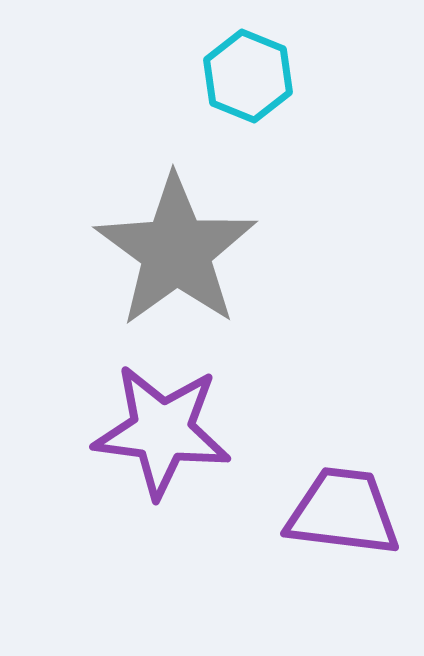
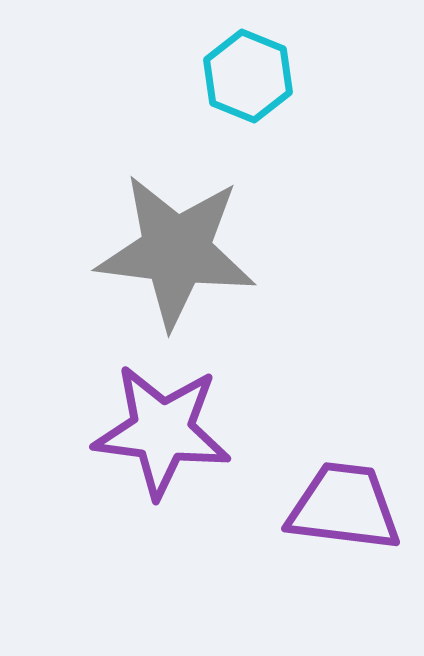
gray star: rotated 29 degrees counterclockwise
purple trapezoid: moved 1 px right, 5 px up
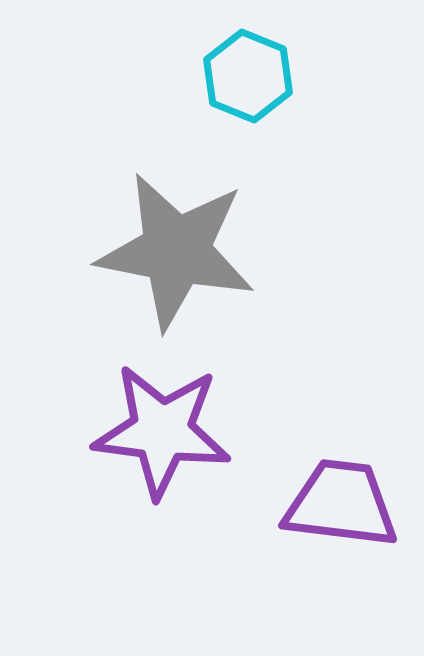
gray star: rotated 4 degrees clockwise
purple trapezoid: moved 3 px left, 3 px up
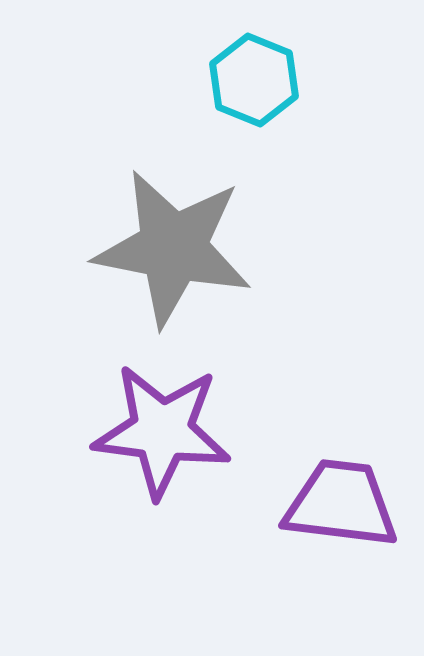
cyan hexagon: moved 6 px right, 4 px down
gray star: moved 3 px left, 3 px up
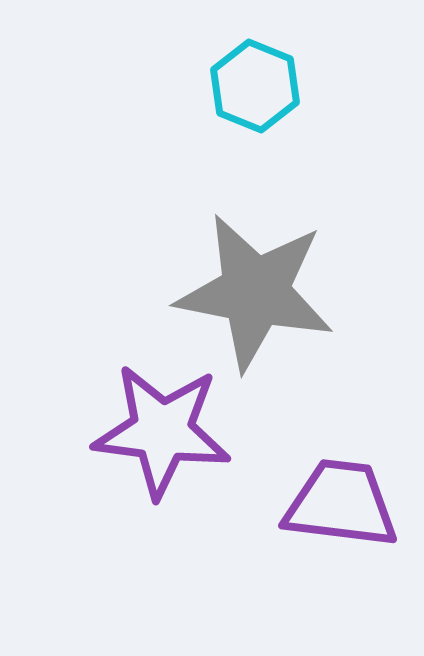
cyan hexagon: moved 1 px right, 6 px down
gray star: moved 82 px right, 44 px down
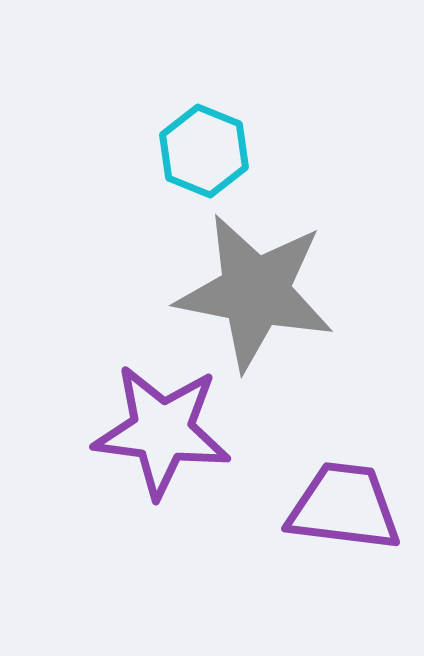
cyan hexagon: moved 51 px left, 65 px down
purple trapezoid: moved 3 px right, 3 px down
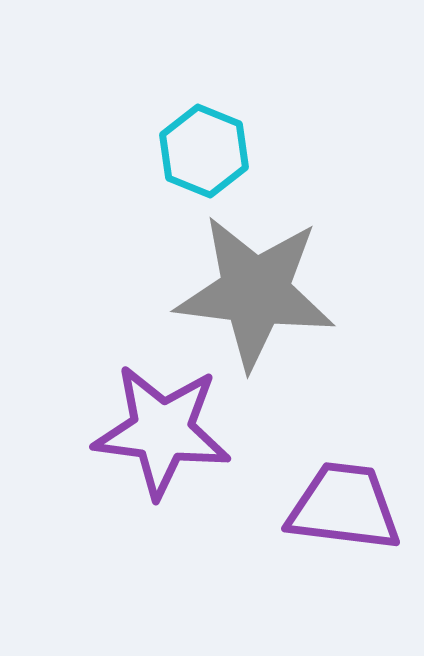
gray star: rotated 4 degrees counterclockwise
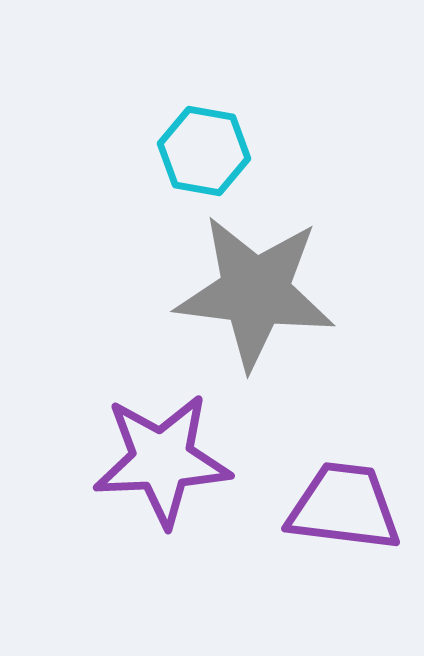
cyan hexagon: rotated 12 degrees counterclockwise
purple star: moved 29 px down; rotated 10 degrees counterclockwise
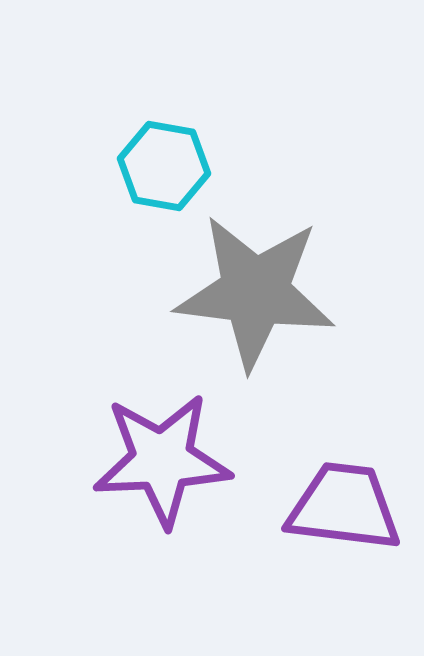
cyan hexagon: moved 40 px left, 15 px down
